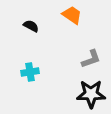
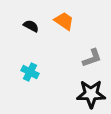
orange trapezoid: moved 8 px left, 6 px down
gray L-shape: moved 1 px right, 1 px up
cyan cross: rotated 36 degrees clockwise
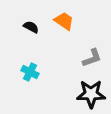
black semicircle: moved 1 px down
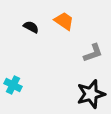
gray L-shape: moved 1 px right, 5 px up
cyan cross: moved 17 px left, 13 px down
black star: rotated 16 degrees counterclockwise
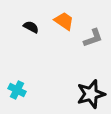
gray L-shape: moved 15 px up
cyan cross: moved 4 px right, 5 px down
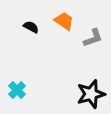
cyan cross: rotated 18 degrees clockwise
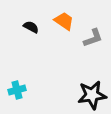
cyan cross: rotated 30 degrees clockwise
black star: moved 1 px right, 1 px down; rotated 8 degrees clockwise
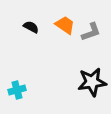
orange trapezoid: moved 1 px right, 4 px down
gray L-shape: moved 2 px left, 6 px up
black star: moved 13 px up
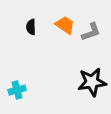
black semicircle: rotated 119 degrees counterclockwise
